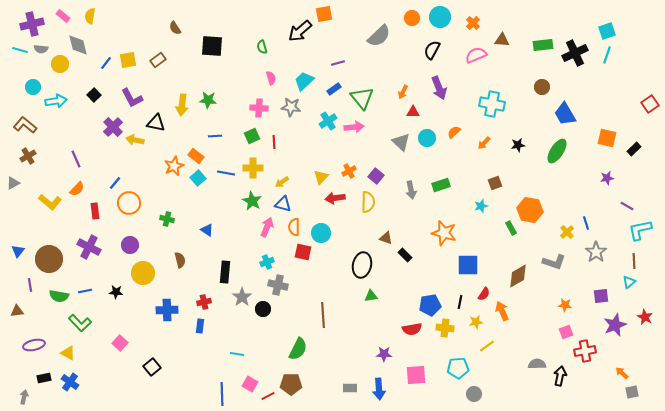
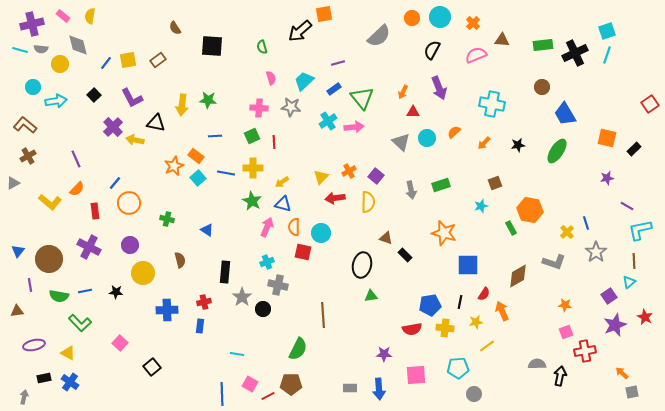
purple square at (601, 296): moved 8 px right; rotated 28 degrees counterclockwise
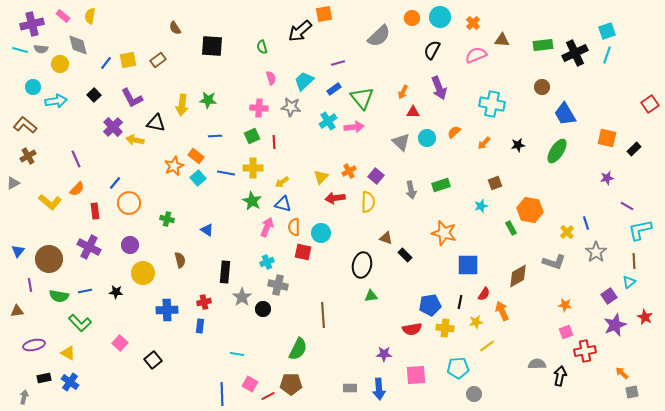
black square at (152, 367): moved 1 px right, 7 px up
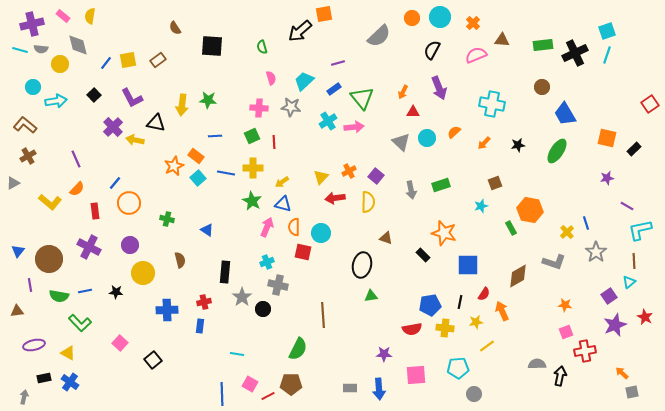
black rectangle at (405, 255): moved 18 px right
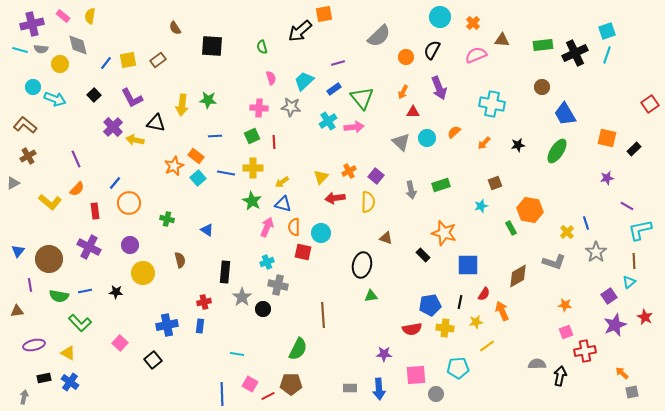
orange circle at (412, 18): moved 6 px left, 39 px down
cyan arrow at (56, 101): moved 1 px left, 2 px up; rotated 30 degrees clockwise
blue cross at (167, 310): moved 15 px down; rotated 10 degrees counterclockwise
gray circle at (474, 394): moved 38 px left
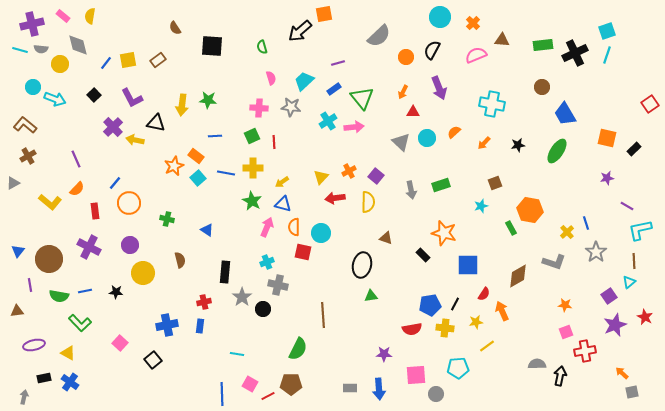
black line at (460, 302): moved 5 px left, 2 px down; rotated 16 degrees clockwise
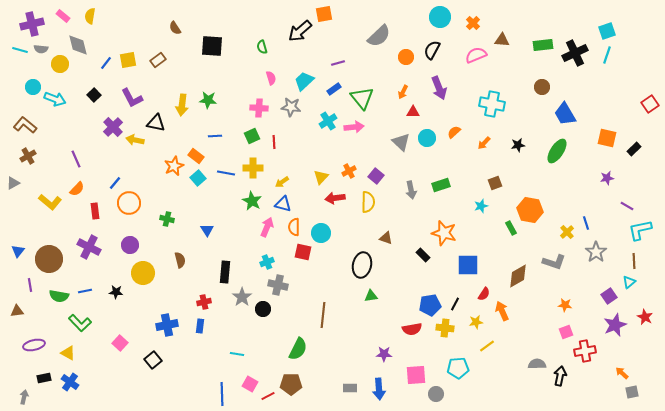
blue triangle at (207, 230): rotated 24 degrees clockwise
brown line at (323, 315): rotated 10 degrees clockwise
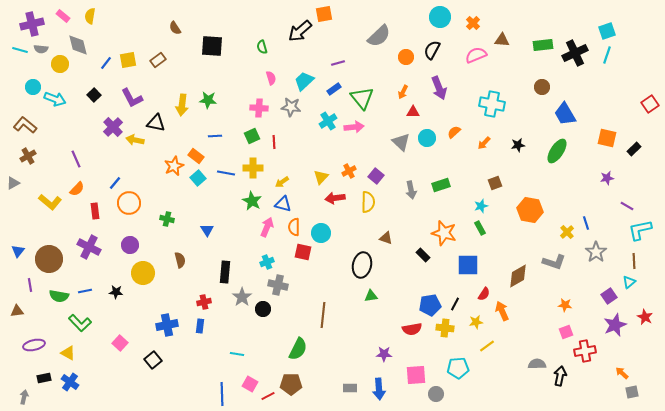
green rectangle at (511, 228): moved 31 px left
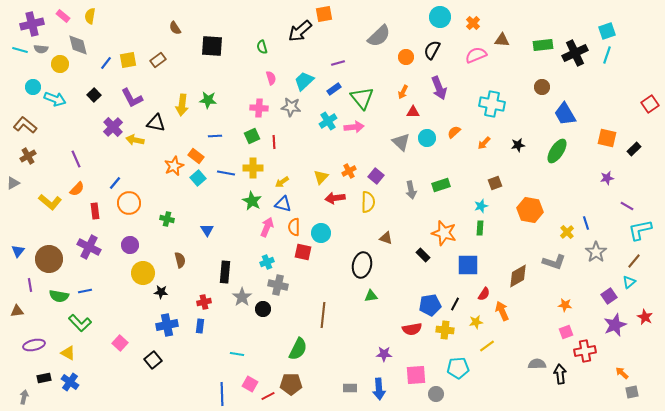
green rectangle at (480, 228): rotated 32 degrees clockwise
brown line at (634, 261): rotated 42 degrees clockwise
black star at (116, 292): moved 45 px right
yellow cross at (445, 328): moved 2 px down
black arrow at (560, 376): moved 2 px up; rotated 18 degrees counterclockwise
